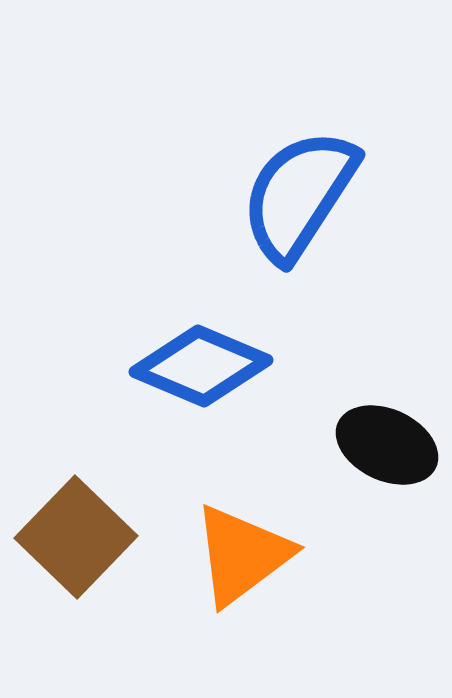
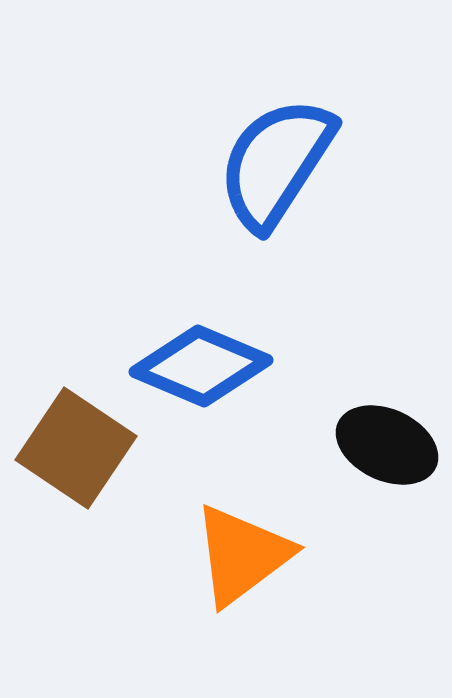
blue semicircle: moved 23 px left, 32 px up
brown square: moved 89 px up; rotated 10 degrees counterclockwise
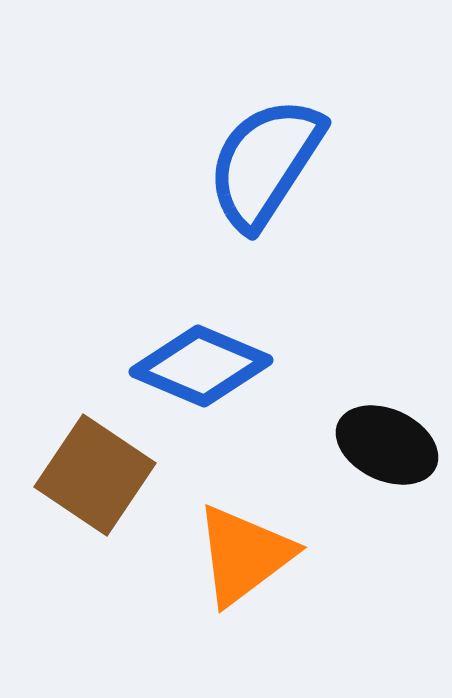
blue semicircle: moved 11 px left
brown square: moved 19 px right, 27 px down
orange triangle: moved 2 px right
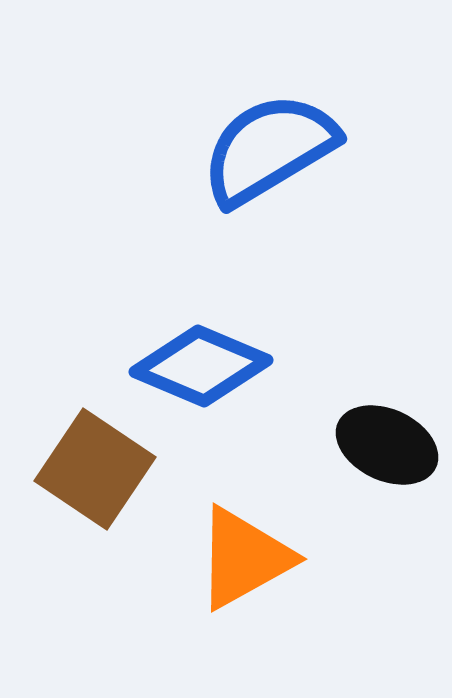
blue semicircle: moved 4 px right, 14 px up; rotated 26 degrees clockwise
brown square: moved 6 px up
orange triangle: moved 3 px down; rotated 8 degrees clockwise
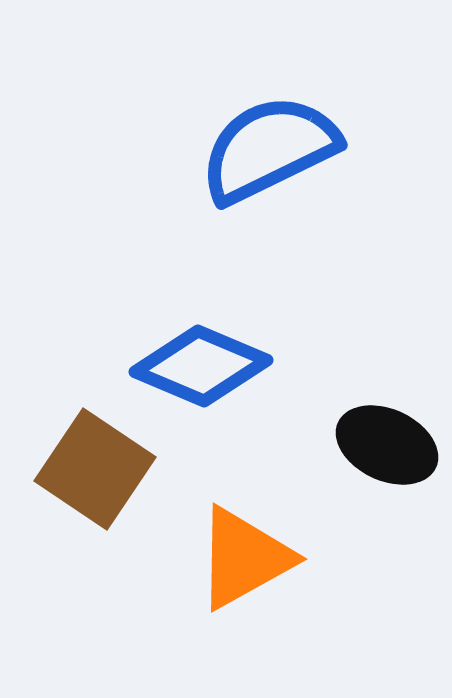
blue semicircle: rotated 5 degrees clockwise
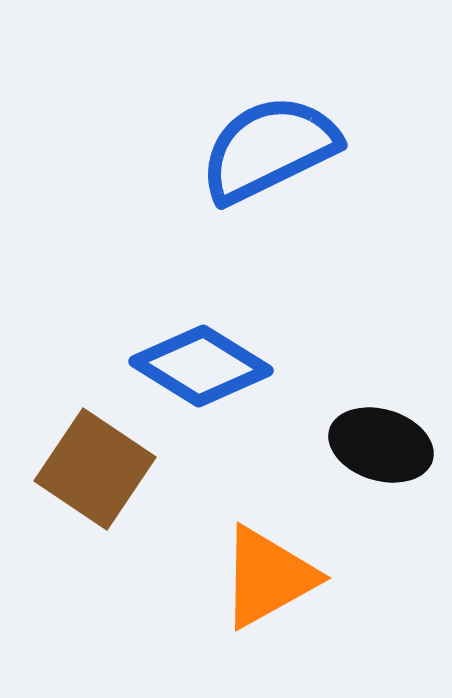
blue diamond: rotated 9 degrees clockwise
black ellipse: moved 6 px left; rotated 8 degrees counterclockwise
orange triangle: moved 24 px right, 19 px down
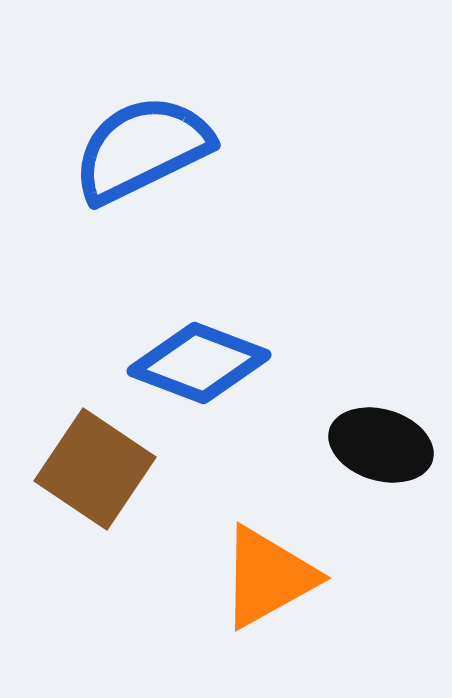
blue semicircle: moved 127 px left
blue diamond: moved 2 px left, 3 px up; rotated 11 degrees counterclockwise
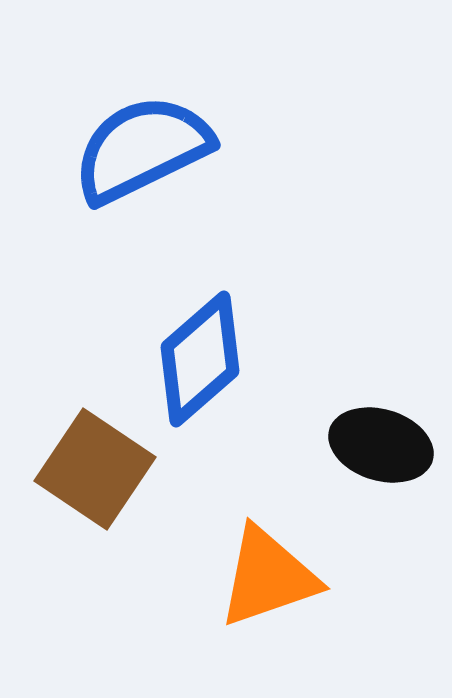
blue diamond: moved 1 px right, 4 px up; rotated 62 degrees counterclockwise
orange triangle: rotated 10 degrees clockwise
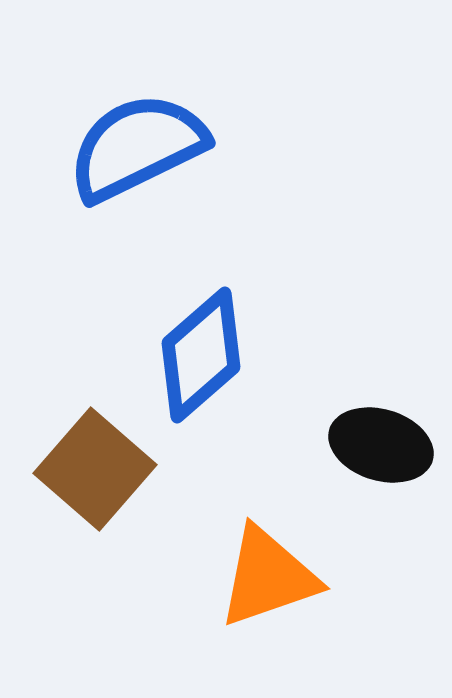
blue semicircle: moved 5 px left, 2 px up
blue diamond: moved 1 px right, 4 px up
brown square: rotated 7 degrees clockwise
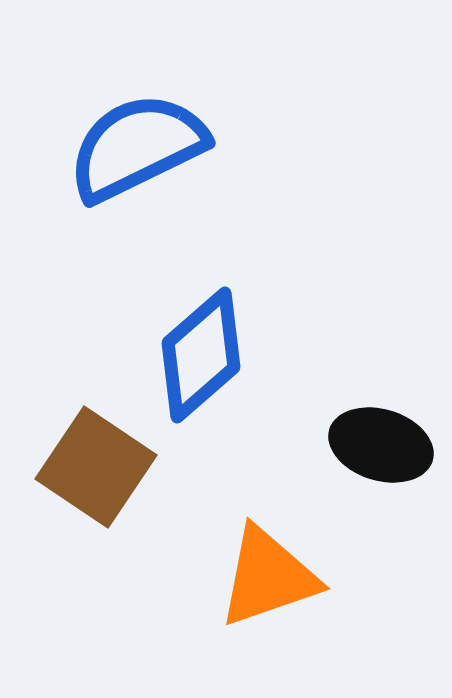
brown square: moved 1 px right, 2 px up; rotated 7 degrees counterclockwise
